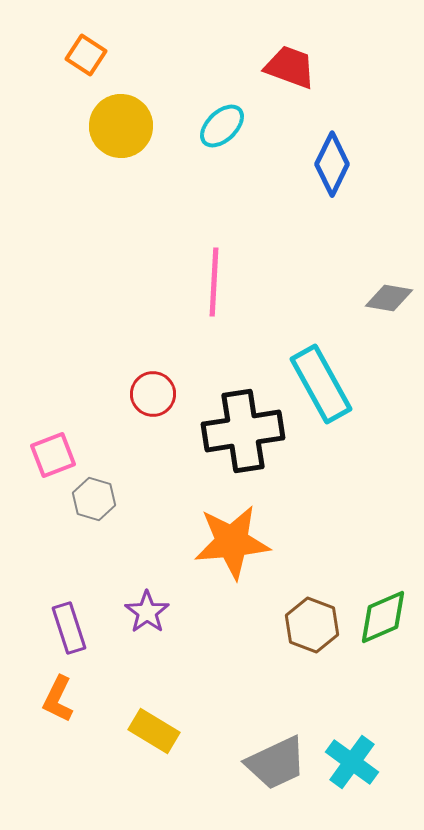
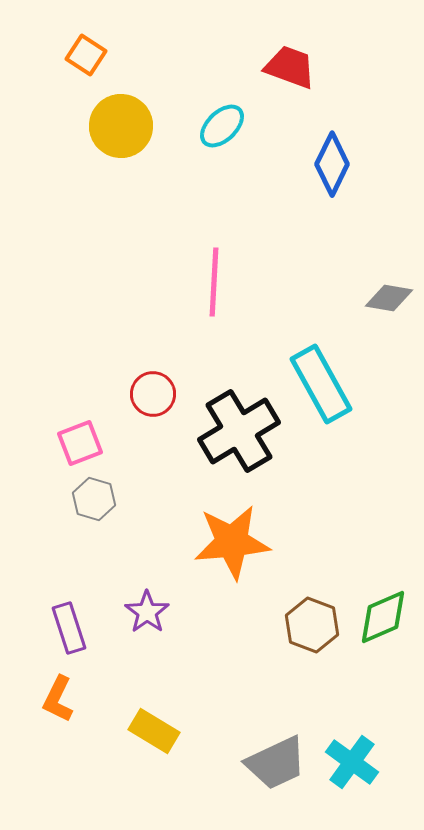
black cross: moved 4 px left; rotated 22 degrees counterclockwise
pink square: moved 27 px right, 12 px up
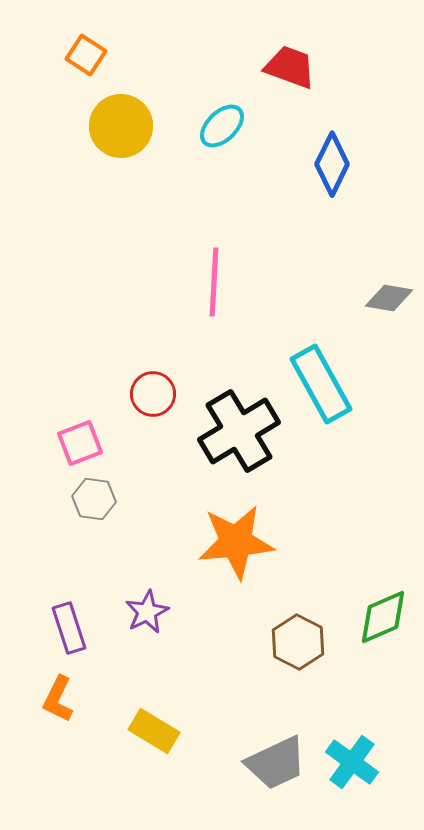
gray hexagon: rotated 9 degrees counterclockwise
orange star: moved 4 px right
purple star: rotated 9 degrees clockwise
brown hexagon: moved 14 px left, 17 px down; rotated 6 degrees clockwise
